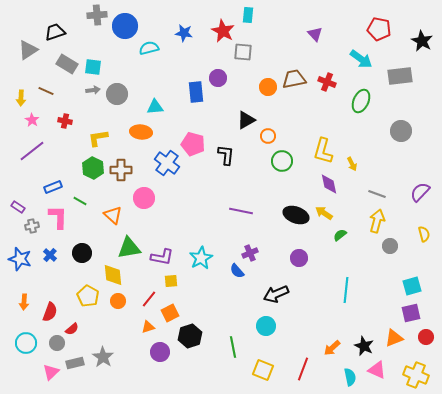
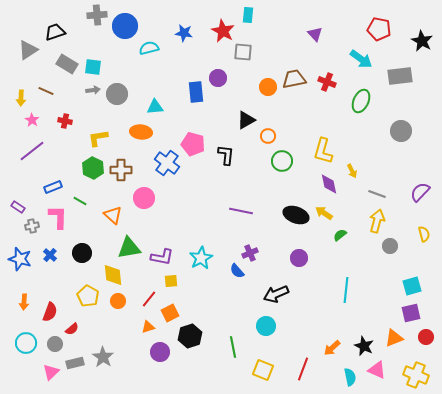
yellow arrow at (352, 164): moved 7 px down
gray circle at (57, 343): moved 2 px left, 1 px down
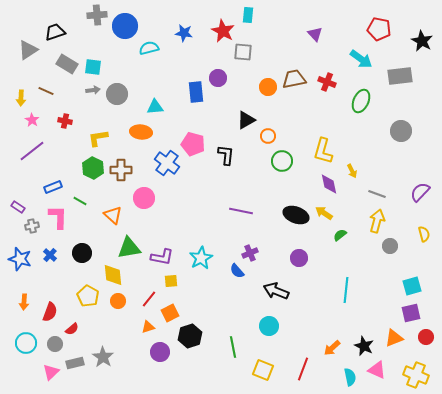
black arrow at (276, 294): moved 3 px up; rotated 45 degrees clockwise
cyan circle at (266, 326): moved 3 px right
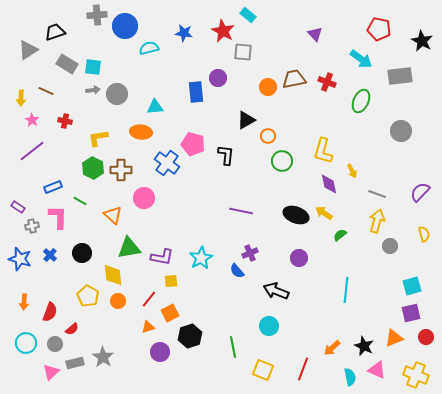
cyan rectangle at (248, 15): rotated 56 degrees counterclockwise
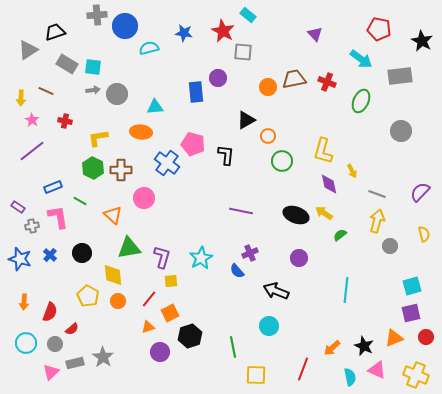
pink L-shape at (58, 217): rotated 10 degrees counterclockwise
purple L-shape at (162, 257): rotated 85 degrees counterclockwise
yellow square at (263, 370): moved 7 px left, 5 px down; rotated 20 degrees counterclockwise
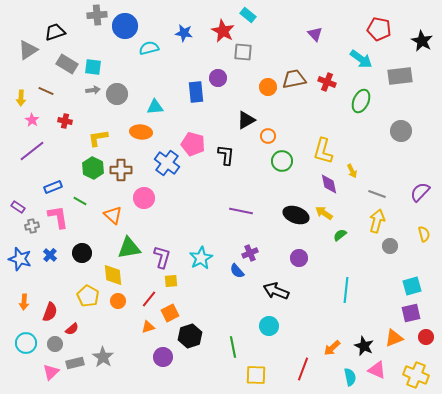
purple circle at (160, 352): moved 3 px right, 5 px down
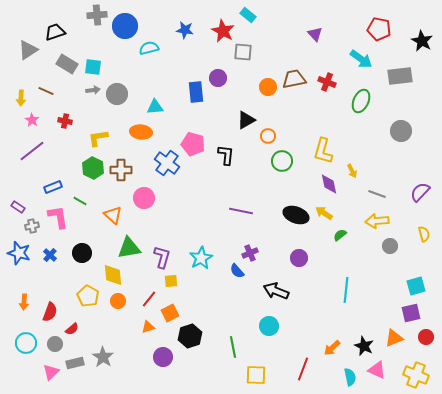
blue star at (184, 33): moved 1 px right, 3 px up
yellow arrow at (377, 221): rotated 110 degrees counterclockwise
blue star at (20, 259): moved 1 px left, 6 px up
cyan square at (412, 286): moved 4 px right
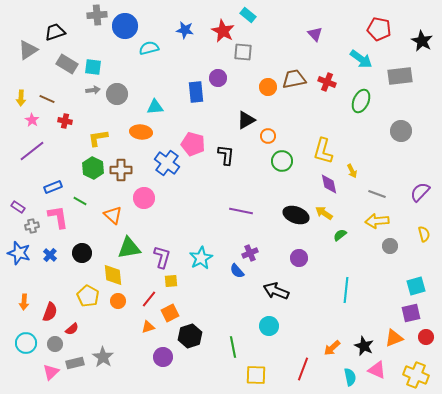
brown line at (46, 91): moved 1 px right, 8 px down
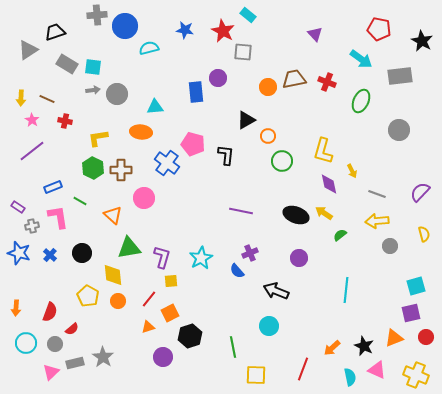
gray circle at (401, 131): moved 2 px left, 1 px up
orange arrow at (24, 302): moved 8 px left, 6 px down
